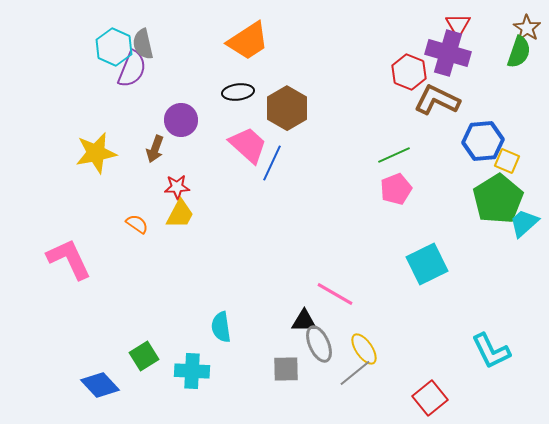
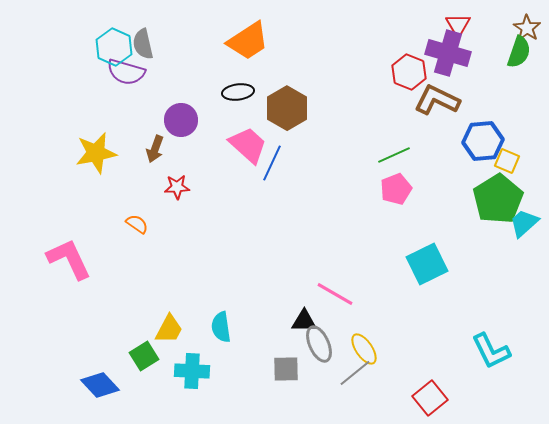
purple semicircle: moved 6 px left, 3 px down; rotated 84 degrees clockwise
yellow trapezoid: moved 11 px left, 115 px down
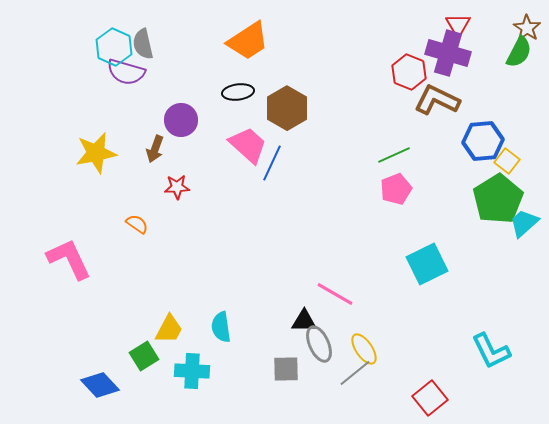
green semicircle: rotated 8 degrees clockwise
yellow square: rotated 15 degrees clockwise
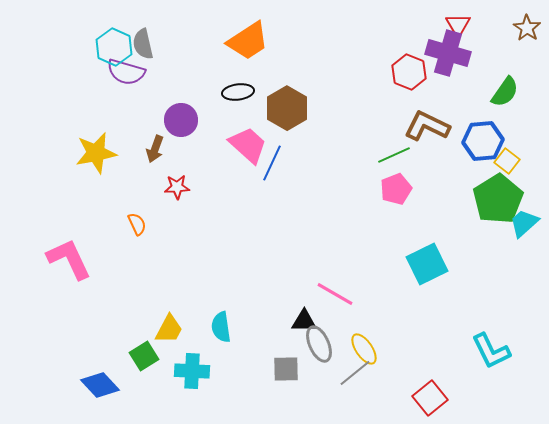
green semicircle: moved 14 px left, 40 px down; rotated 8 degrees clockwise
brown L-shape: moved 10 px left, 26 px down
orange semicircle: rotated 30 degrees clockwise
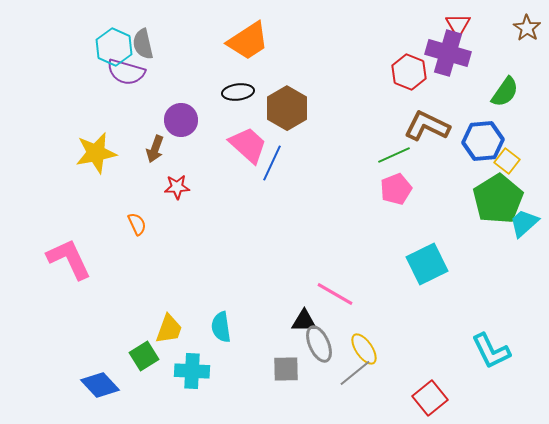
yellow trapezoid: rotated 8 degrees counterclockwise
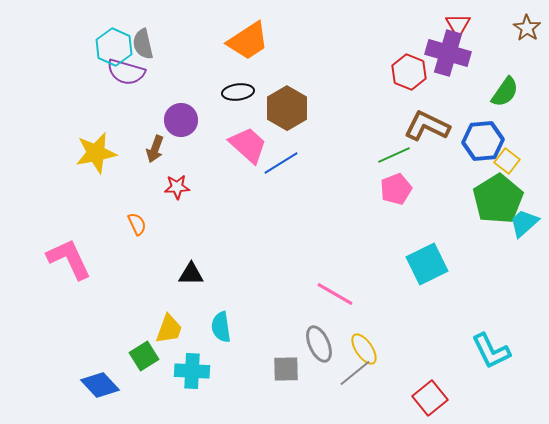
blue line: moved 9 px right; rotated 33 degrees clockwise
black triangle: moved 113 px left, 47 px up
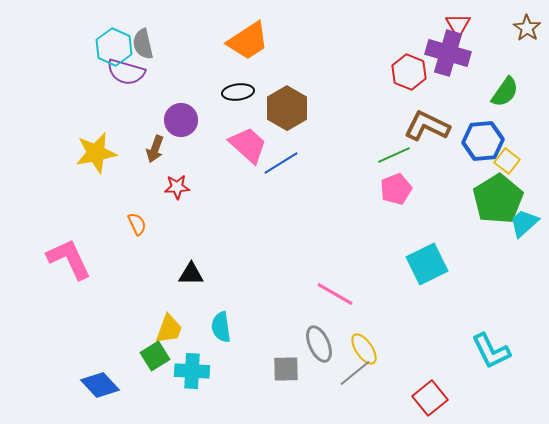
green square: moved 11 px right
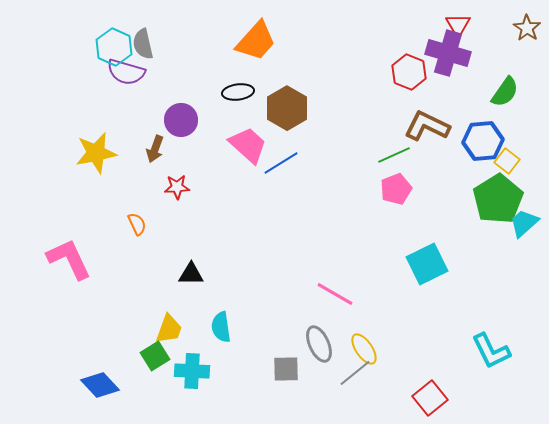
orange trapezoid: moved 8 px right; rotated 15 degrees counterclockwise
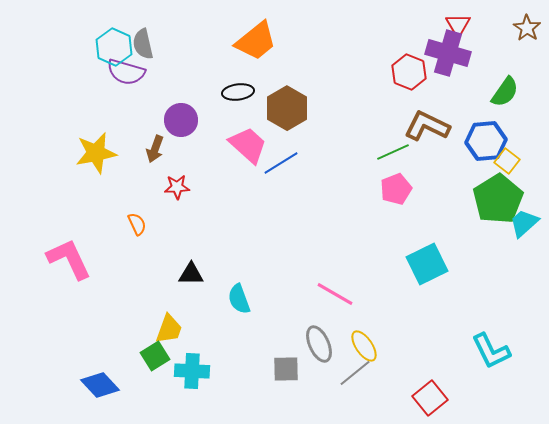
orange trapezoid: rotated 9 degrees clockwise
blue hexagon: moved 3 px right
green line: moved 1 px left, 3 px up
cyan semicircle: moved 18 px right, 28 px up; rotated 12 degrees counterclockwise
yellow ellipse: moved 3 px up
